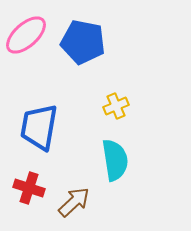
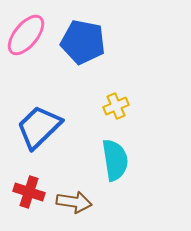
pink ellipse: rotated 9 degrees counterclockwise
blue trapezoid: rotated 36 degrees clockwise
red cross: moved 4 px down
brown arrow: rotated 52 degrees clockwise
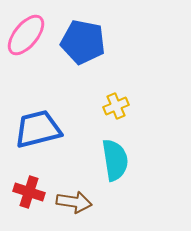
blue trapezoid: moved 1 px left, 2 px down; rotated 30 degrees clockwise
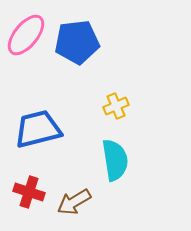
blue pentagon: moved 6 px left; rotated 18 degrees counterclockwise
brown arrow: rotated 140 degrees clockwise
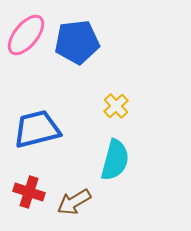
yellow cross: rotated 20 degrees counterclockwise
blue trapezoid: moved 1 px left
cyan semicircle: rotated 24 degrees clockwise
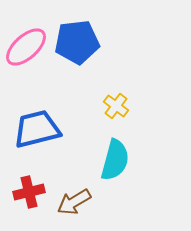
pink ellipse: moved 12 px down; rotated 9 degrees clockwise
yellow cross: rotated 10 degrees counterclockwise
red cross: rotated 32 degrees counterclockwise
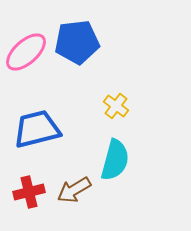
pink ellipse: moved 5 px down
brown arrow: moved 12 px up
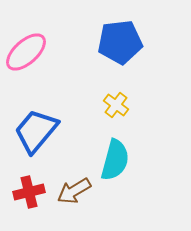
blue pentagon: moved 43 px right
yellow cross: moved 1 px up
blue trapezoid: moved 1 px left, 2 px down; rotated 36 degrees counterclockwise
brown arrow: moved 1 px down
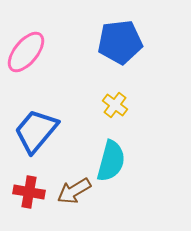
pink ellipse: rotated 9 degrees counterclockwise
yellow cross: moved 1 px left
cyan semicircle: moved 4 px left, 1 px down
red cross: rotated 24 degrees clockwise
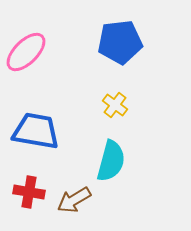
pink ellipse: rotated 6 degrees clockwise
blue trapezoid: rotated 60 degrees clockwise
brown arrow: moved 9 px down
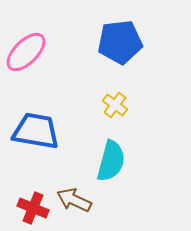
red cross: moved 4 px right, 16 px down; rotated 12 degrees clockwise
brown arrow: rotated 56 degrees clockwise
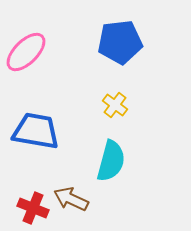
brown arrow: moved 3 px left, 1 px up
